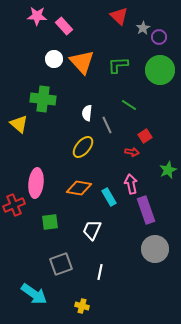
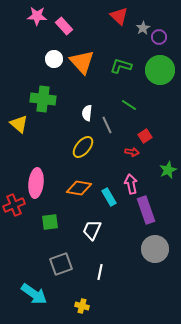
green L-shape: moved 3 px right, 1 px down; rotated 20 degrees clockwise
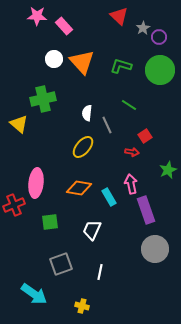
green cross: rotated 20 degrees counterclockwise
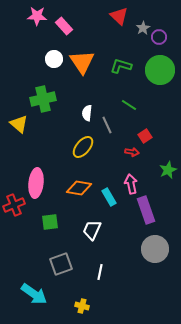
orange triangle: rotated 8 degrees clockwise
